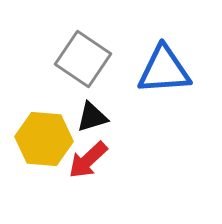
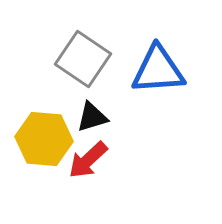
blue triangle: moved 6 px left
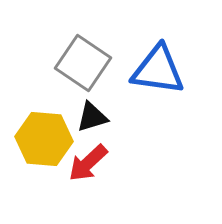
gray square: moved 4 px down
blue triangle: rotated 12 degrees clockwise
red arrow: moved 3 px down
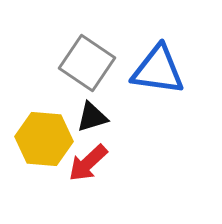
gray square: moved 4 px right
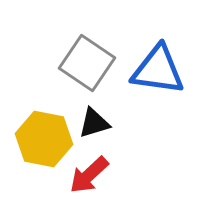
black triangle: moved 2 px right, 6 px down
yellow hexagon: rotated 6 degrees clockwise
red arrow: moved 1 px right, 12 px down
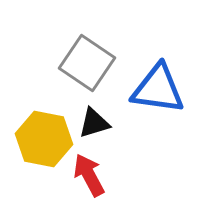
blue triangle: moved 19 px down
red arrow: rotated 105 degrees clockwise
